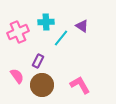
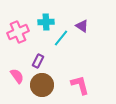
pink L-shape: rotated 15 degrees clockwise
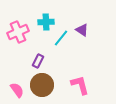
purple triangle: moved 4 px down
pink semicircle: moved 14 px down
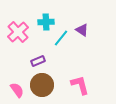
pink cross: rotated 20 degrees counterclockwise
purple rectangle: rotated 40 degrees clockwise
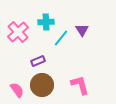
purple triangle: rotated 24 degrees clockwise
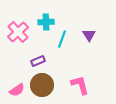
purple triangle: moved 7 px right, 5 px down
cyan line: moved 1 px right, 1 px down; rotated 18 degrees counterclockwise
pink semicircle: rotated 91 degrees clockwise
